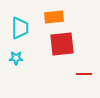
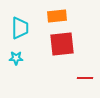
orange rectangle: moved 3 px right, 1 px up
red line: moved 1 px right, 4 px down
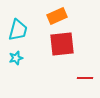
orange rectangle: rotated 18 degrees counterclockwise
cyan trapezoid: moved 2 px left, 2 px down; rotated 15 degrees clockwise
cyan star: rotated 16 degrees counterclockwise
